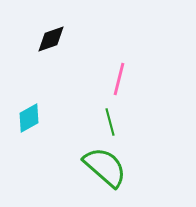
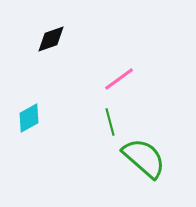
pink line: rotated 40 degrees clockwise
green semicircle: moved 39 px right, 9 px up
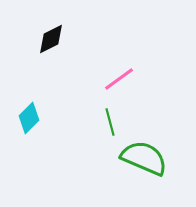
black diamond: rotated 8 degrees counterclockwise
cyan diamond: rotated 16 degrees counterclockwise
green semicircle: rotated 18 degrees counterclockwise
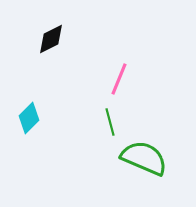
pink line: rotated 32 degrees counterclockwise
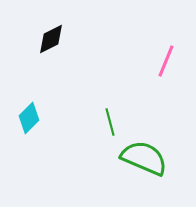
pink line: moved 47 px right, 18 px up
